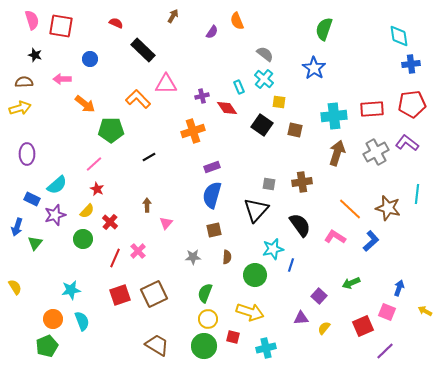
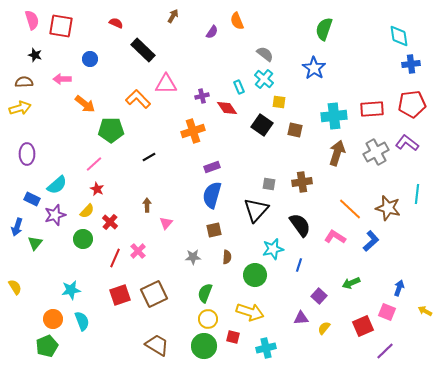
blue line at (291, 265): moved 8 px right
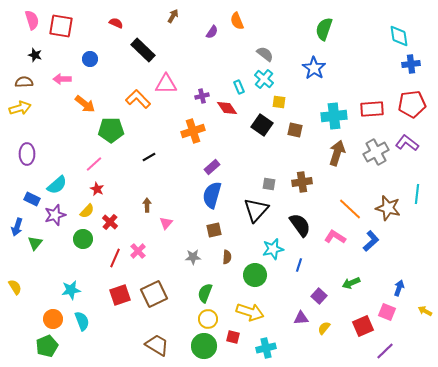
purple rectangle at (212, 167): rotated 21 degrees counterclockwise
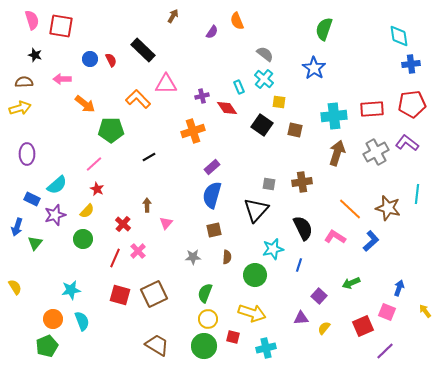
red semicircle at (116, 23): moved 5 px left, 37 px down; rotated 40 degrees clockwise
red cross at (110, 222): moved 13 px right, 2 px down
black semicircle at (300, 225): moved 3 px right, 3 px down; rotated 10 degrees clockwise
red square at (120, 295): rotated 35 degrees clockwise
yellow arrow at (425, 311): rotated 24 degrees clockwise
yellow arrow at (250, 312): moved 2 px right, 1 px down
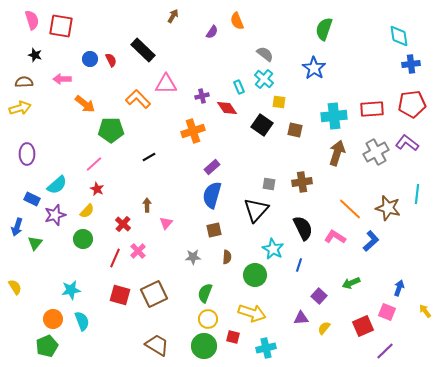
cyan star at (273, 249): rotated 30 degrees counterclockwise
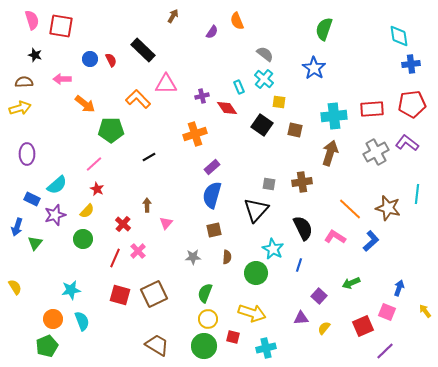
orange cross at (193, 131): moved 2 px right, 3 px down
brown arrow at (337, 153): moved 7 px left
green circle at (255, 275): moved 1 px right, 2 px up
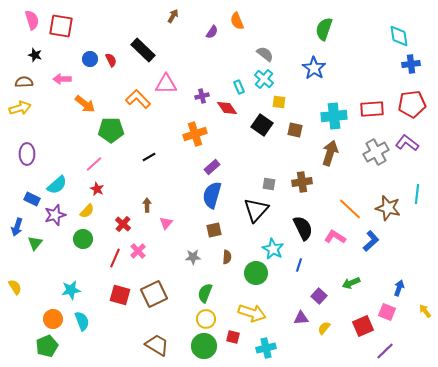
yellow circle at (208, 319): moved 2 px left
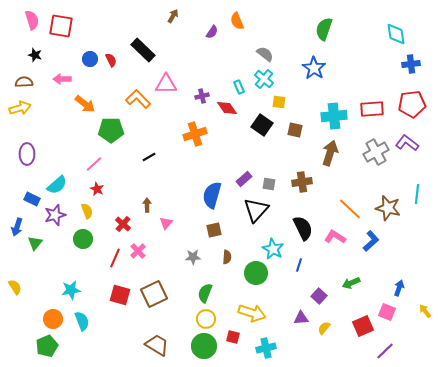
cyan diamond at (399, 36): moved 3 px left, 2 px up
purple rectangle at (212, 167): moved 32 px right, 12 px down
yellow semicircle at (87, 211): rotated 63 degrees counterclockwise
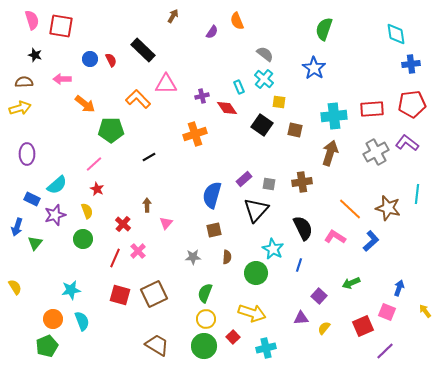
red square at (233, 337): rotated 32 degrees clockwise
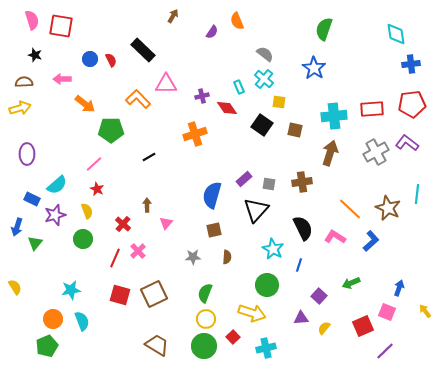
brown star at (388, 208): rotated 10 degrees clockwise
green circle at (256, 273): moved 11 px right, 12 px down
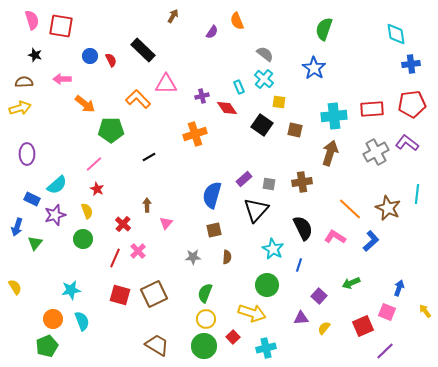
blue circle at (90, 59): moved 3 px up
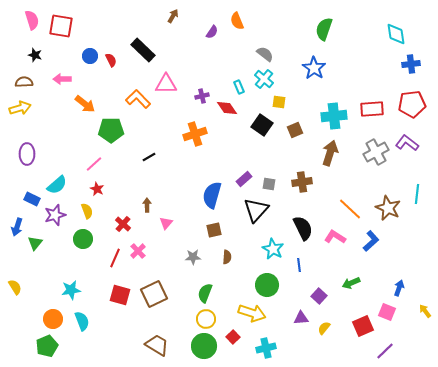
brown square at (295, 130): rotated 35 degrees counterclockwise
blue line at (299, 265): rotated 24 degrees counterclockwise
